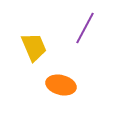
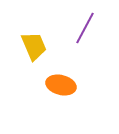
yellow trapezoid: moved 1 px up
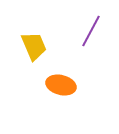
purple line: moved 6 px right, 3 px down
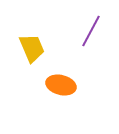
yellow trapezoid: moved 2 px left, 2 px down
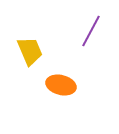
yellow trapezoid: moved 2 px left, 3 px down
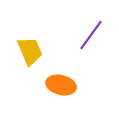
purple line: moved 4 px down; rotated 8 degrees clockwise
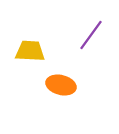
yellow trapezoid: rotated 64 degrees counterclockwise
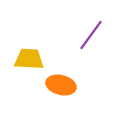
yellow trapezoid: moved 1 px left, 8 px down
